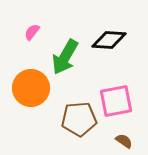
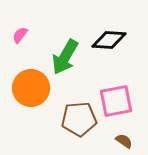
pink semicircle: moved 12 px left, 3 px down
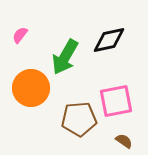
black diamond: rotated 16 degrees counterclockwise
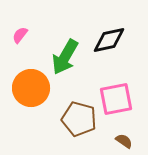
pink square: moved 2 px up
brown pentagon: rotated 20 degrees clockwise
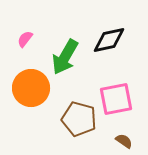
pink semicircle: moved 5 px right, 4 px down
